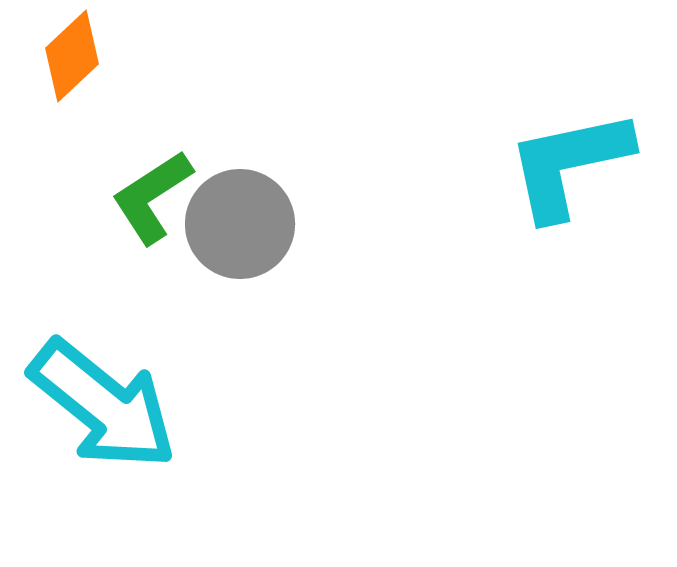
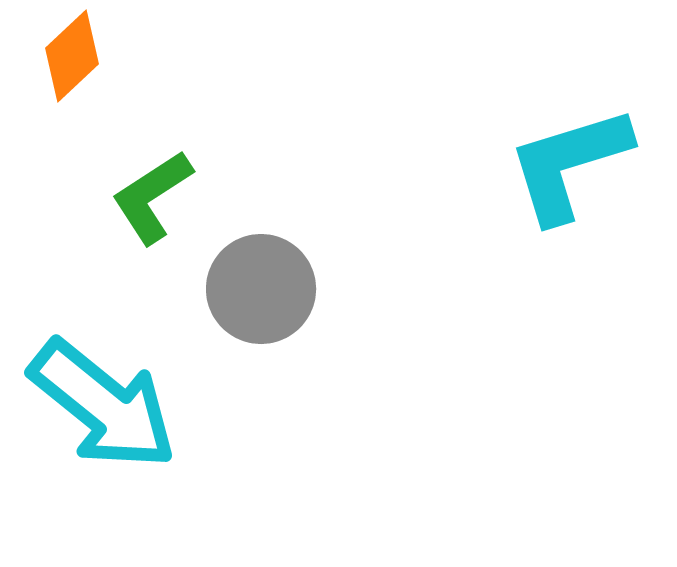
cyan L-shape: rotated 5 degrees counterclockwise
gray circle: moved 21 px right, 65 px down
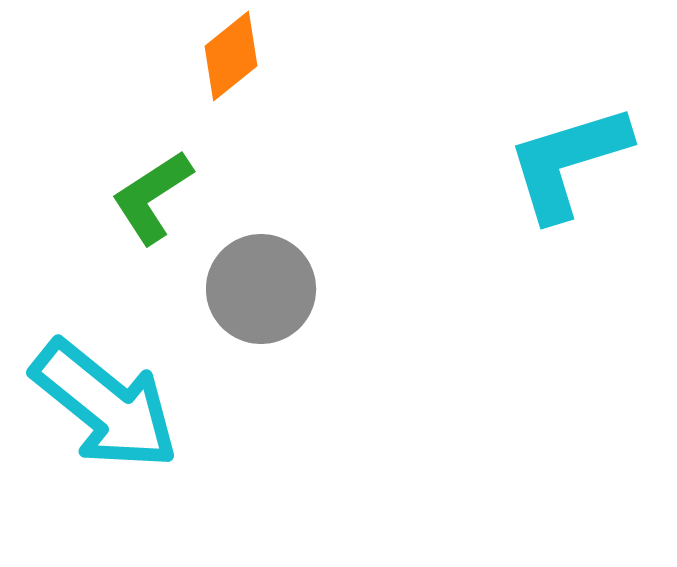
orange diamond: moved 159 px right; rotated 4 degrees clockwise
cyan L-shape: moved 1 px left, 2 px up
cyan arrow: moved 2 px right
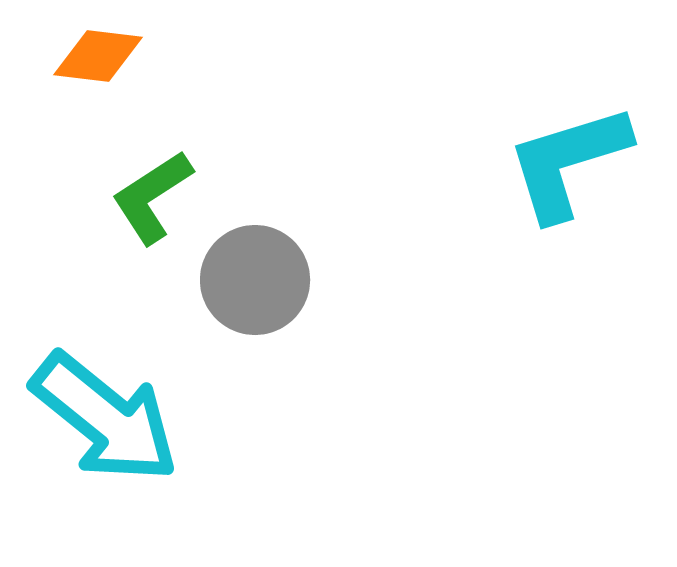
orange diamond: moved 133 px left; rotated 46 degrees clockwise
gray circle: moved 6 px left, 9 px up
cyan arrow: moved 13 px down
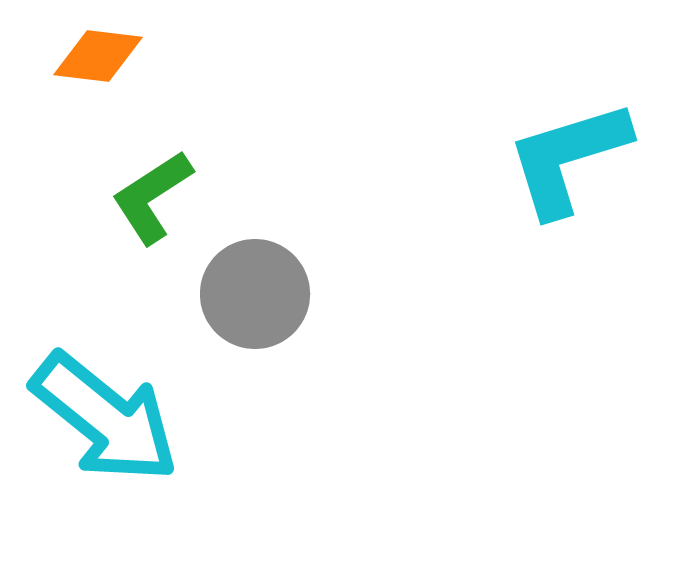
cyan L-shape: moved 4 px up
gray circle: moved 14 px down
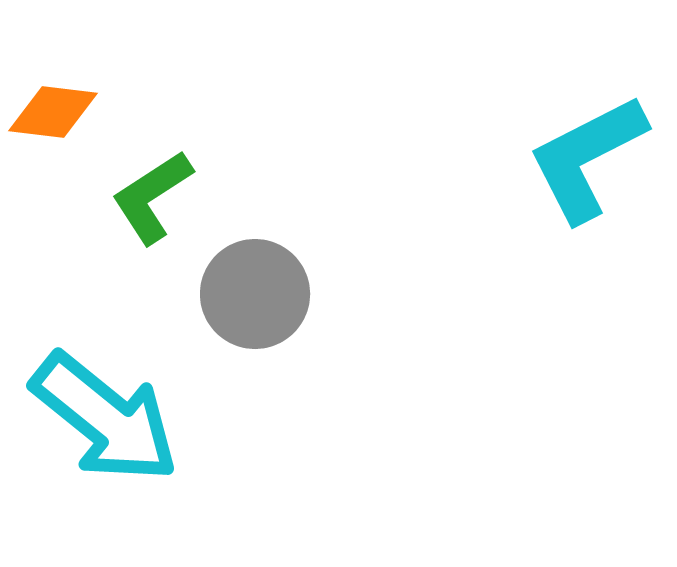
orange diamond: moved 45 px left, 56 px down
cyan L-shape: moved 19 px right; rotated 10 degrees counterclockwise
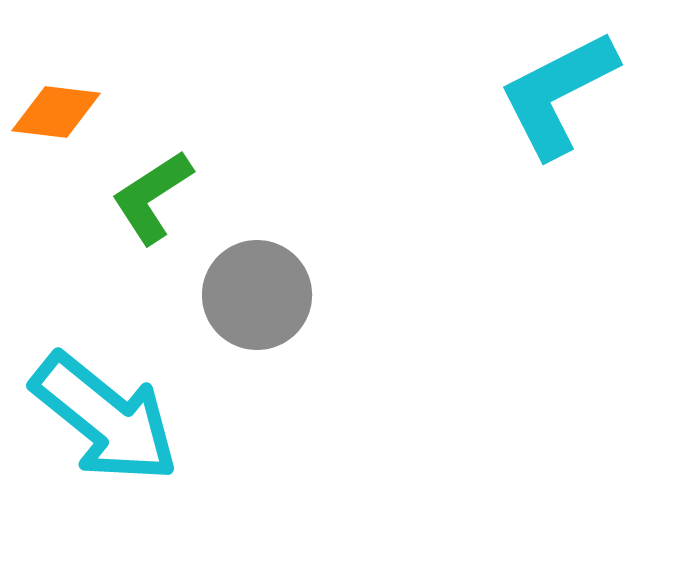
orange diamond: moved 3 px right
cyan L-shape: moved 29 px left, 64 px up
gray circle: moved 2 px right, 1 px down
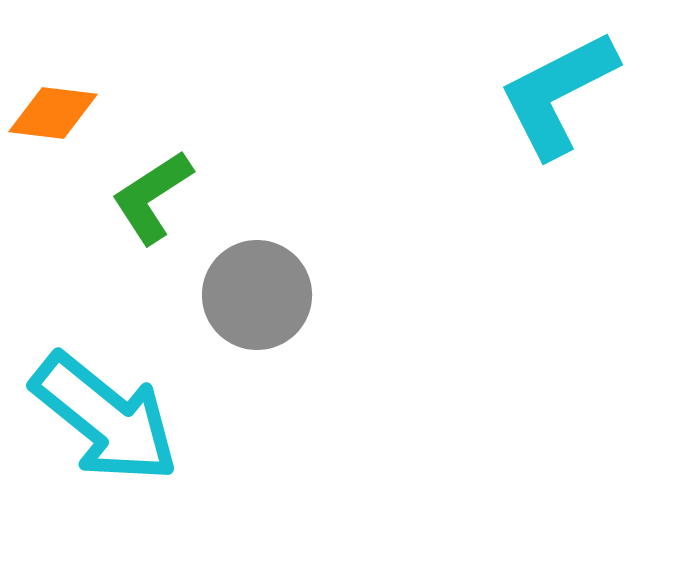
orange diamond: moved 3 px left, 1 px down
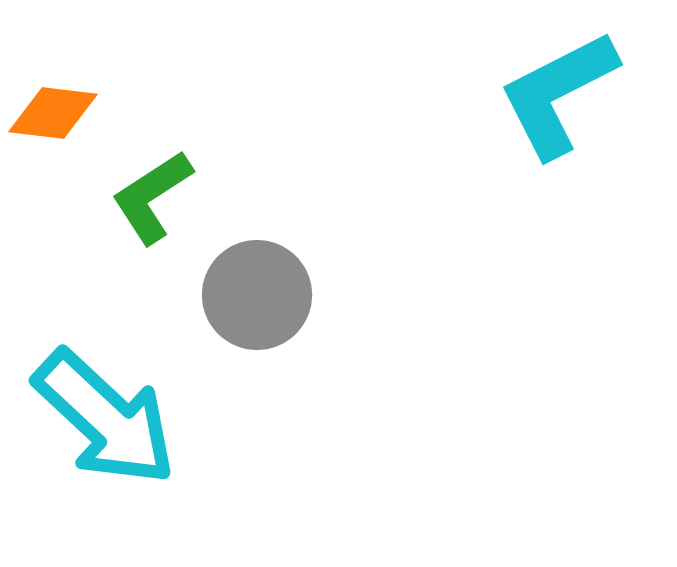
cyan arrow: rotated 4 degrees clockwise
